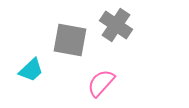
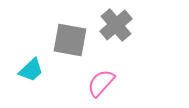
gray cross: rotated 16 degrees clockwise
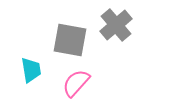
cyan trapezoid: rotated 56 degrees counterclockwise
pink semicircle: moved 25 px left
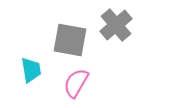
pink semicircle: rotated 12 degrees counterclockwise
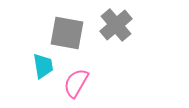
gray square: moved 3 px left, 7 px up
cyan trapezoid: moved 12 px right, 4 px up
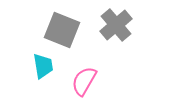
gray square: moved 5 px left, 3 px up; rotated 12 degrees clockwise
pink semicircle: moved 8 px right, 2 px up
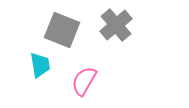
cyan trapezoid: moved 3 px left, 1 px up
